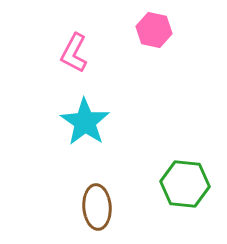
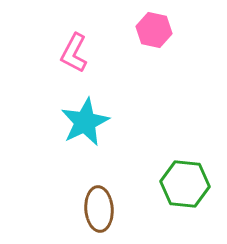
cyan star: rotated 12 degrees clockwise
brown ellipse: moved 2 px right, 2 px down
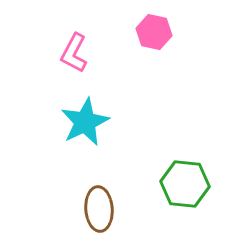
pink hexagon: moved 2 px down
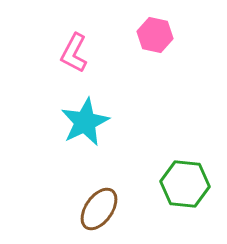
pink hexagon: moved 1 px right, 3 px down
brown ellipse: rotated 39 degrees clockwise
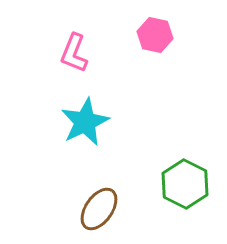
pink L-shape: rotated 6 degrees counterclockwise
green hexagon: rotated 21 degrees clockwise
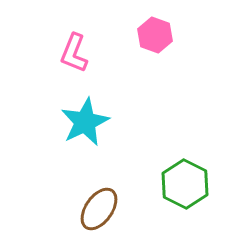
pink hexagon: rotated 8 degrees clockwise
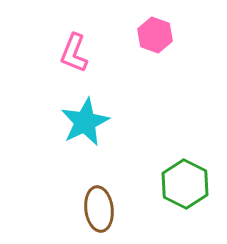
brown ellipse: rotated 42 degrees counterclockwise
